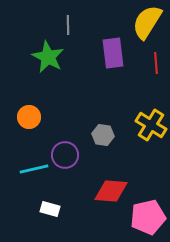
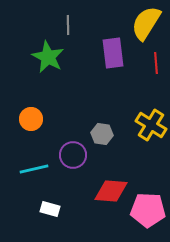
yellow semicircle: moved 1 px left, 1 px down
orange circle: moved 2 px right, 2 px down
gray hexagon: moved 1 px left, 1 px up
purple circle: moved 8 px right
pink pentagon: moved 7 px up; rotated 16 degrees clockwise
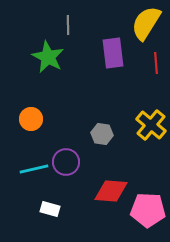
yellow cross: rotated 8 degrees clockwise
purple circle: moved 7 px left, 7 px down
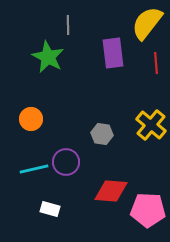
yellow semicircle: moved 1 px right; rotated 6 degrees clockwise
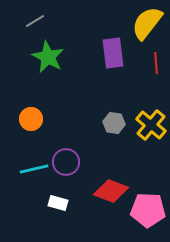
gray line: moved 33 px left, 4 px up; rotated 60 degrees clockwise
gray hexagon: moved 12 px right, 11 px up
red diamond: rotated 16 degrees clockwise
white rectangle: moved 8 px right, 6 px up
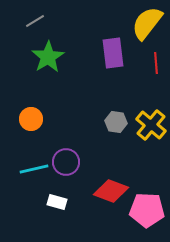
green star: rotated 12 degrees clockwise
gray hexagon: moved 2 px right, 1 px up
white rectangle: moved 1 px left, 1 px up
pink pentagon: moved 1 px left
